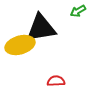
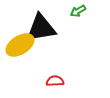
yellow ellipse: rotated 16 degrees counterclockwise
red semicircle: moved 1 px left
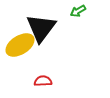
black triangle: rotated 44 degrees counterclockwise
red semicircle: moved 12 px left
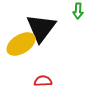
green arrow: rotated 56 degrees counterclockwise
yellow ellipse: moved 1 px right, 1 px up
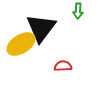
red semicircle: moved 20 px right, 15 px up
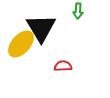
black triangle: rotated 8 degrees counterclockwise
yellow ellipse: rotated 16 degrees counterclockwise
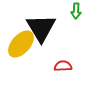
green arrow: moved 2 px left
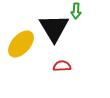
black triangle: moved 13 px right
red semicircle: moved 1 px left
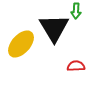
red semicircle: moved 14 px right
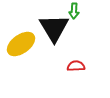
green arrow: moved 2 px left
yellow ellipse: rotated 12 degrees clockwise
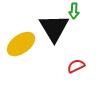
red semicircle: rotated 24 degrees counterclockwise
